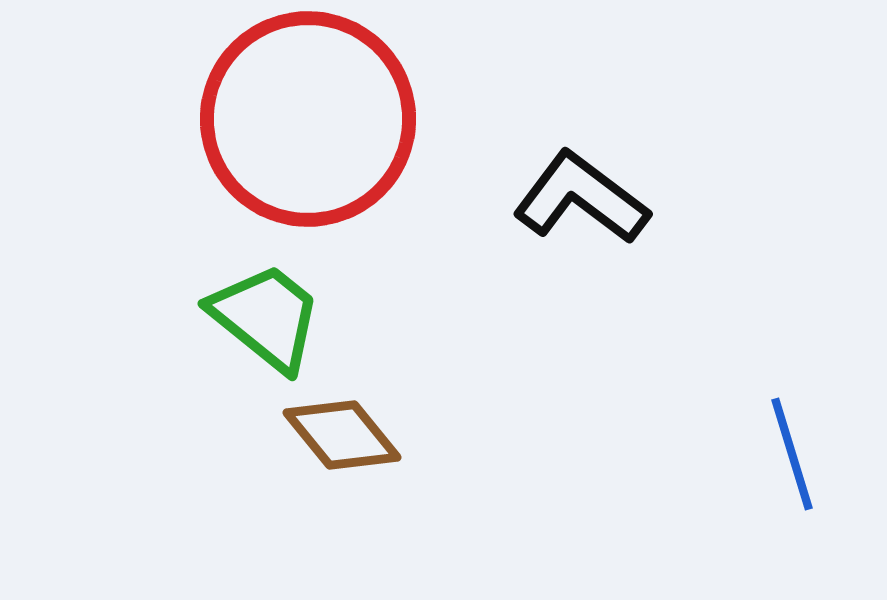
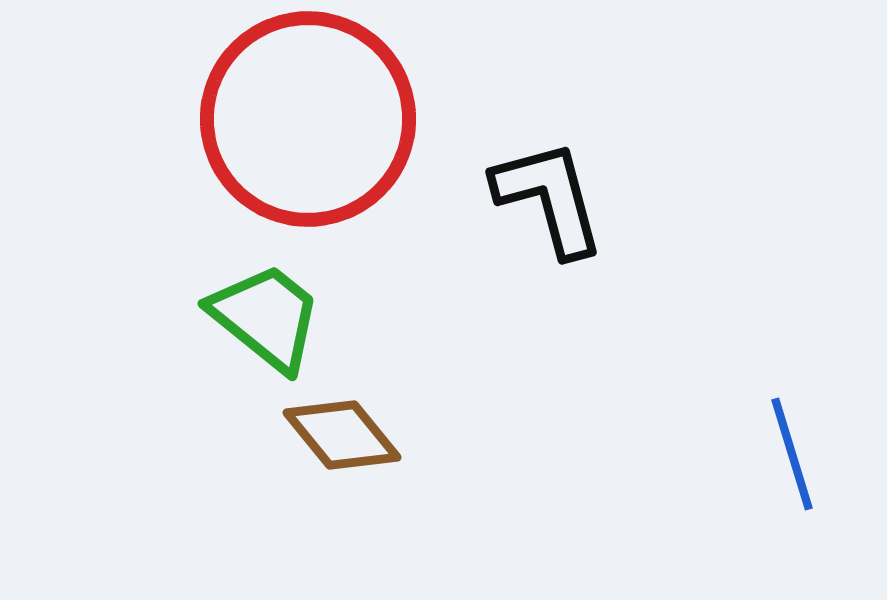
black L-shape: moved 32 px left; rotated 38 degrees clockwise
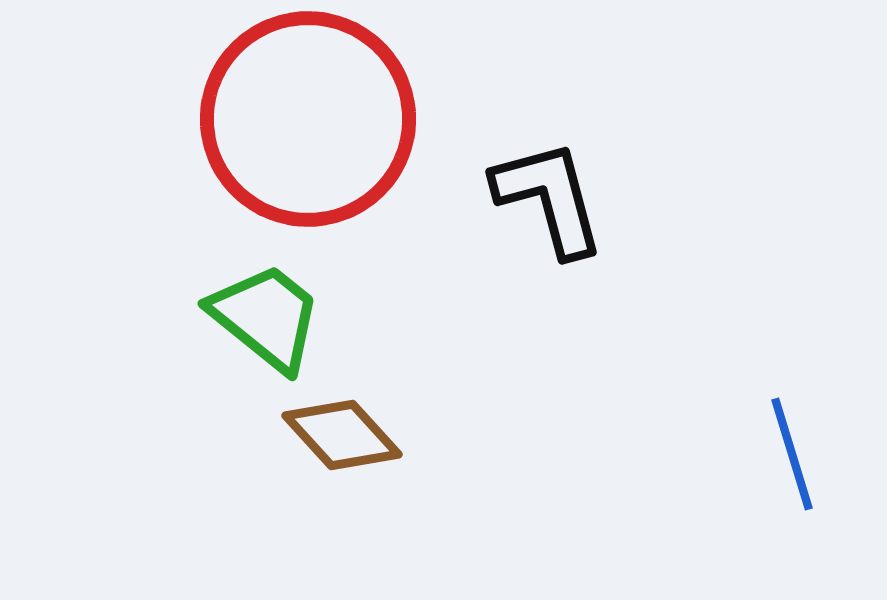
brown diamond: rotated 3 degrees counterclockwise
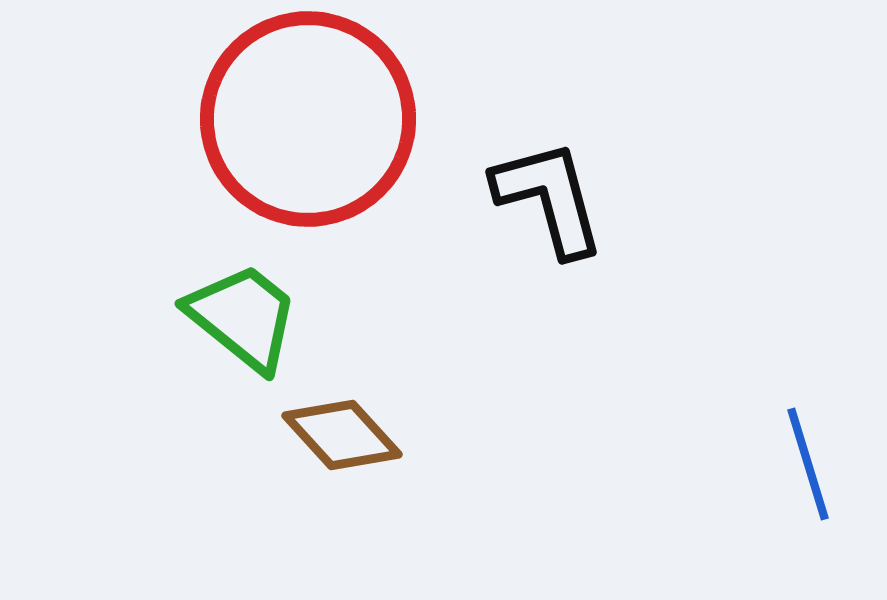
green trapezoid: moved 23 px left
blue line: moved 16 px right, 10 px down
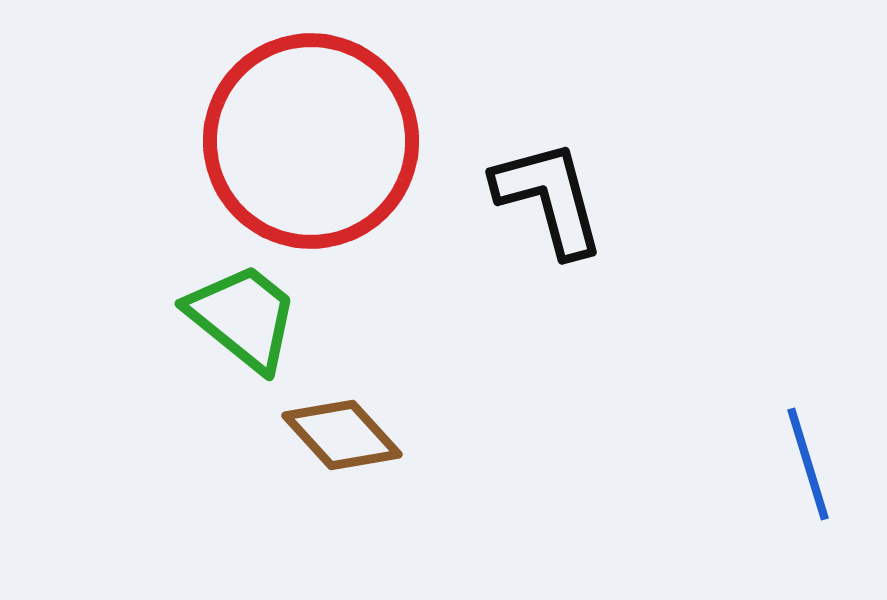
red circle: moved 3 px right, 22 px down
